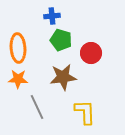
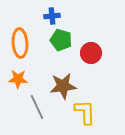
orange ellipse: moved 2 px right, 5 px up
brown star: moved 9 px down
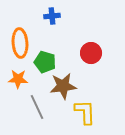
green pentagon: moved 16 px left, 22 px down
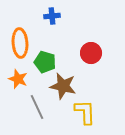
orange star: rotated 18 degrees clockwise
brown star: rotated 20 degrees clockwise
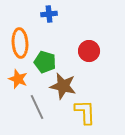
blue cross: moved 3 px left, 2 px up
red circle: moved 2 px left, 2 px up
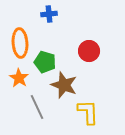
orange star: moved 1 px right, 1 px up; rotated 12 degrees clockwise
brown star: moved 1 px right, 1 px up; rotated 8 degrees clockwise
yellow L-shape: moved 3 px right
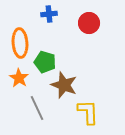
red circle: moved 28 px up
gray line: moved 1 px down
